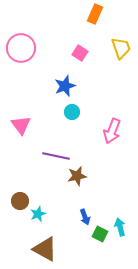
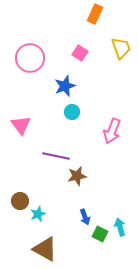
pink circle: moved 9 px right, 10 px down
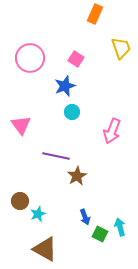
pink square: moved 4 px left, 6 px down
brown star: rotated 18 degrees counterclockwise
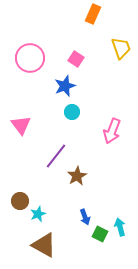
orange rectangle: moved 2 px left
purple line: rotated 64 degrees counterclockwise
brown triangle: moved 1 px left, 4 px up
